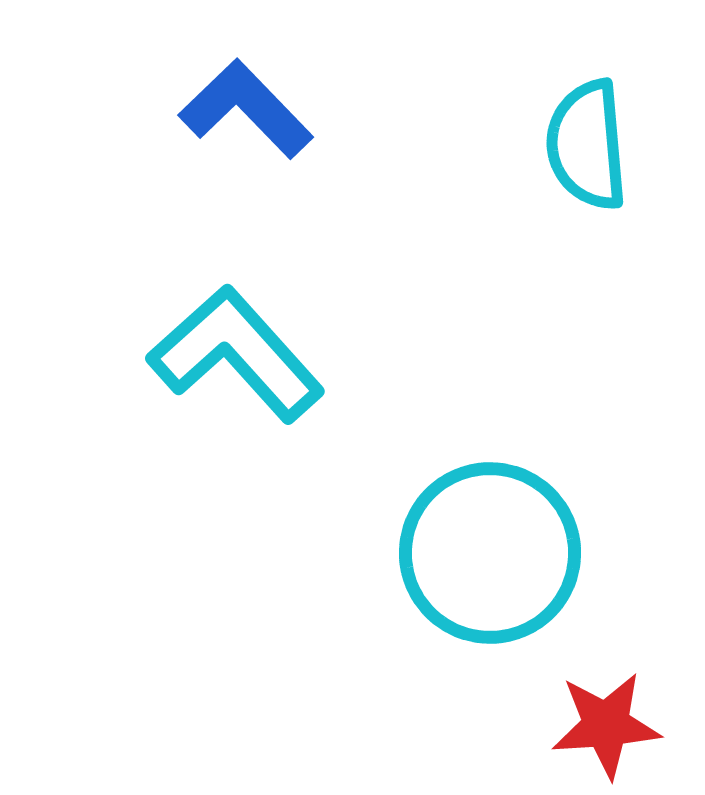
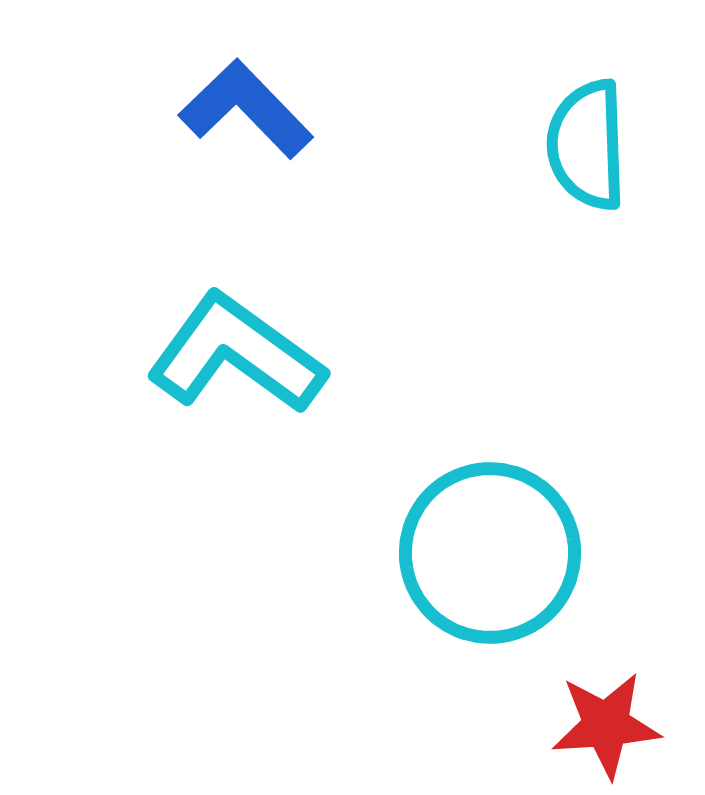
cyan semicircle: rotated 3 degrees clockwise
cyan L-shape: rotated 12 degrees counterclockwise
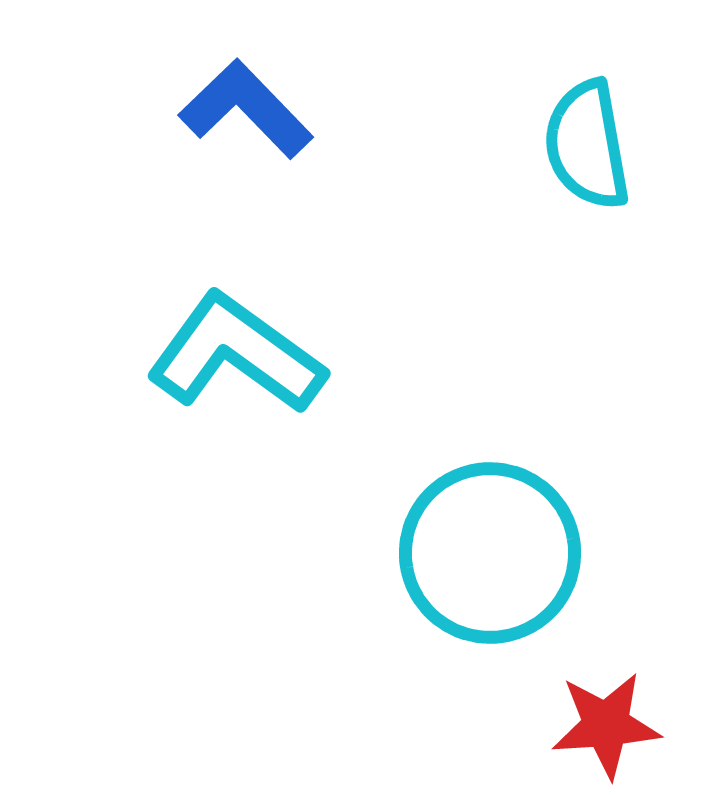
cyan semicircle: rotated 8 degrees counterclockwise
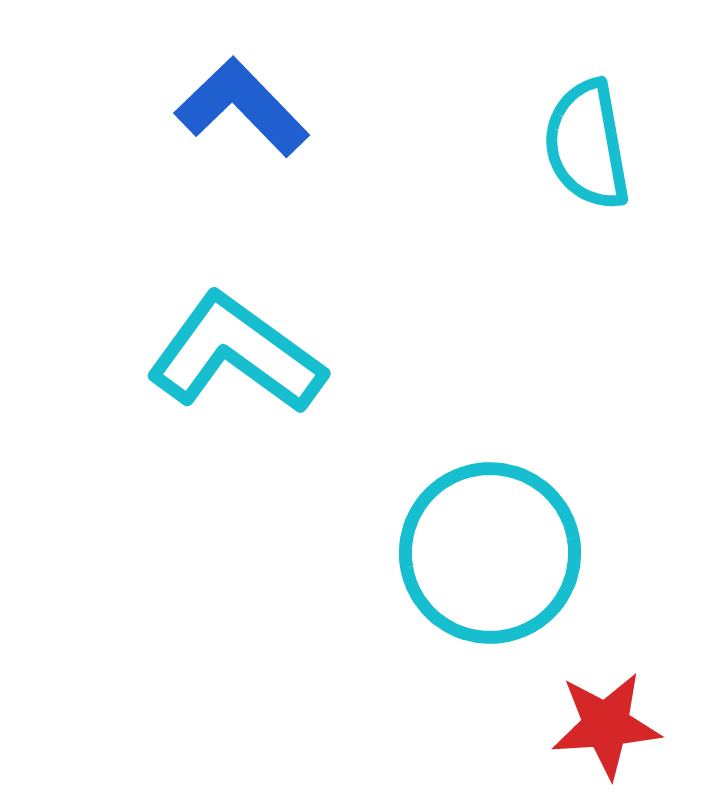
blue L-shape: moved 4 px left, 2 px up
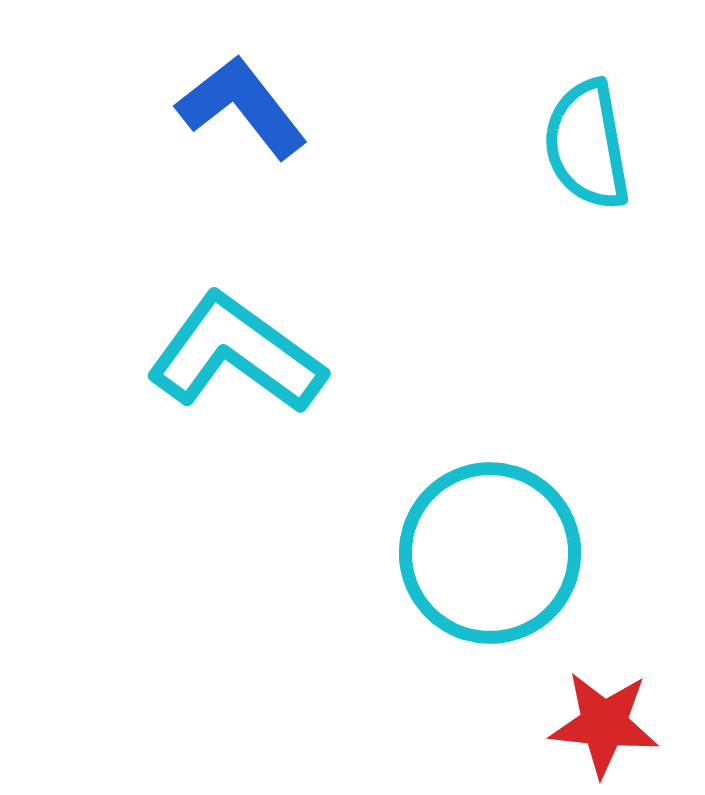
blue L-shape: rotated 6 degrees clockwise
red star: moved 2 px left, 1 px up; rotated 10 degrees clockwise
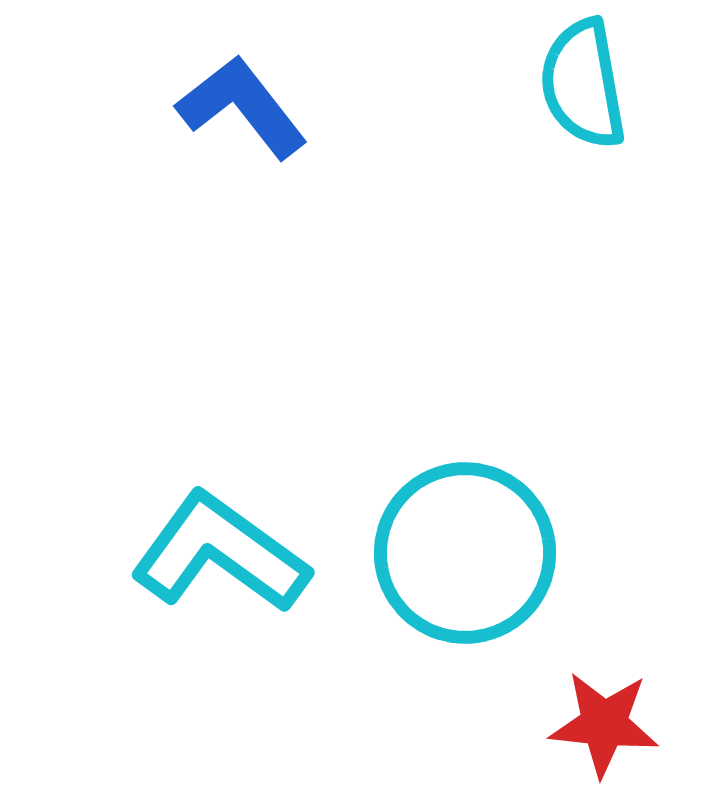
cyan semicircle: moved 4 px left, 61 px up
cyan L-shape: moved 16 px left, 199 px down
cyan circle: moved 25 px left
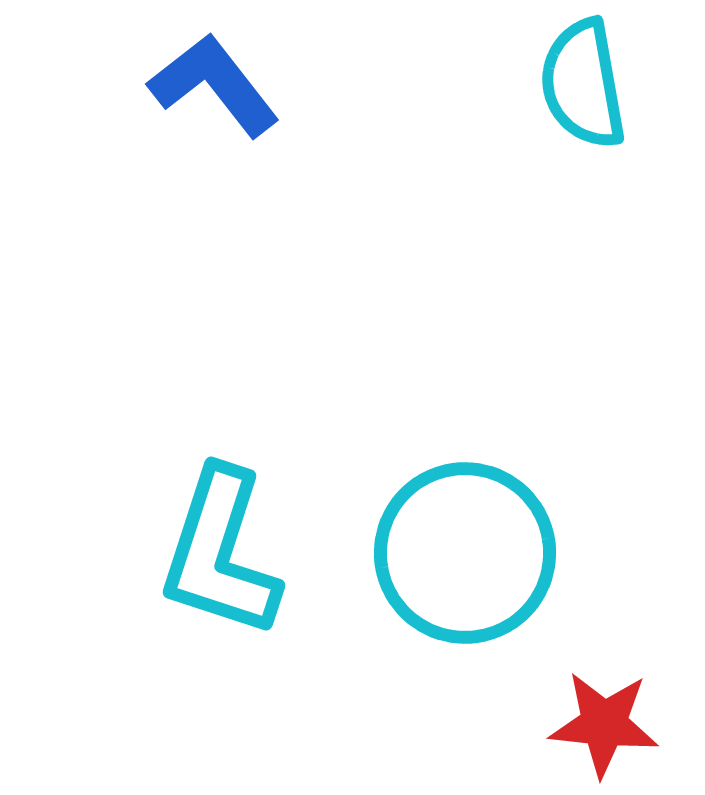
blue L-shape: moved 28 px left, 22 px up
cyan L-shape: rotated 108 degrees counterclockwise
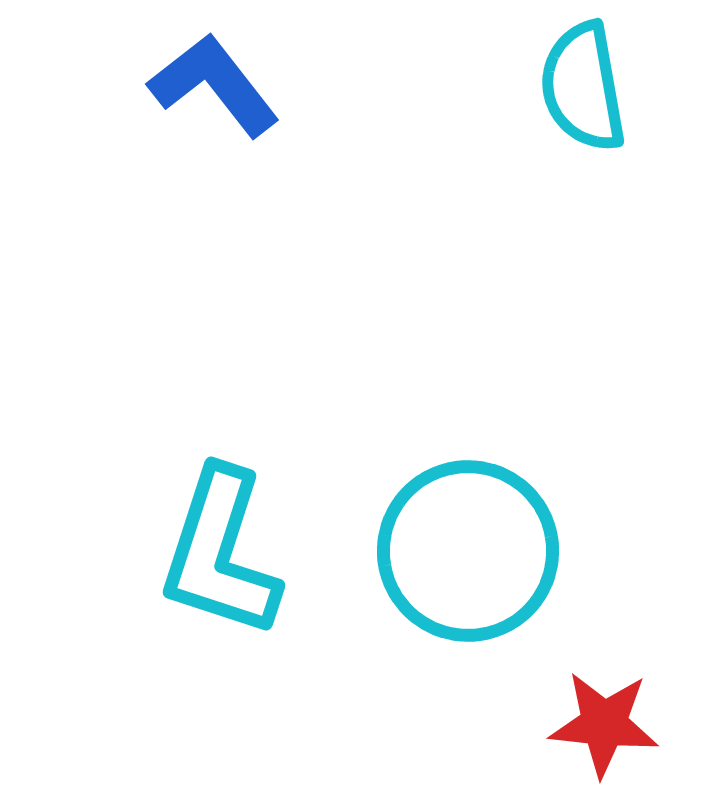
cyan semicircle: moved 3 px down
cyan circle: moved 3 px right, 2 px up
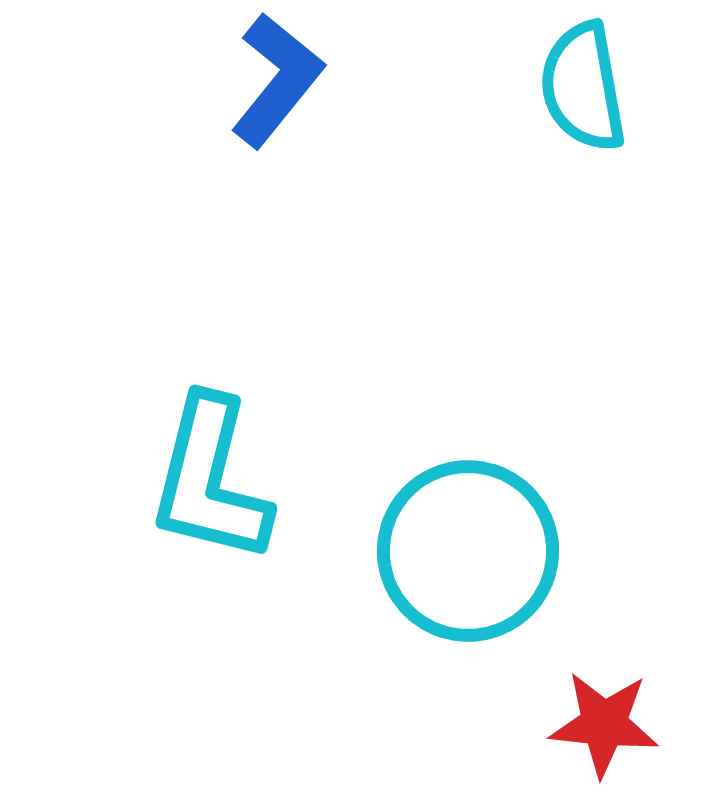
blue L-shape: moved 63 px right, 5 px up; rotated 77 degrees clockwise
cyan L-shape: moved 10 px left, 73 px up; rotated 4 degrees counterclockwise
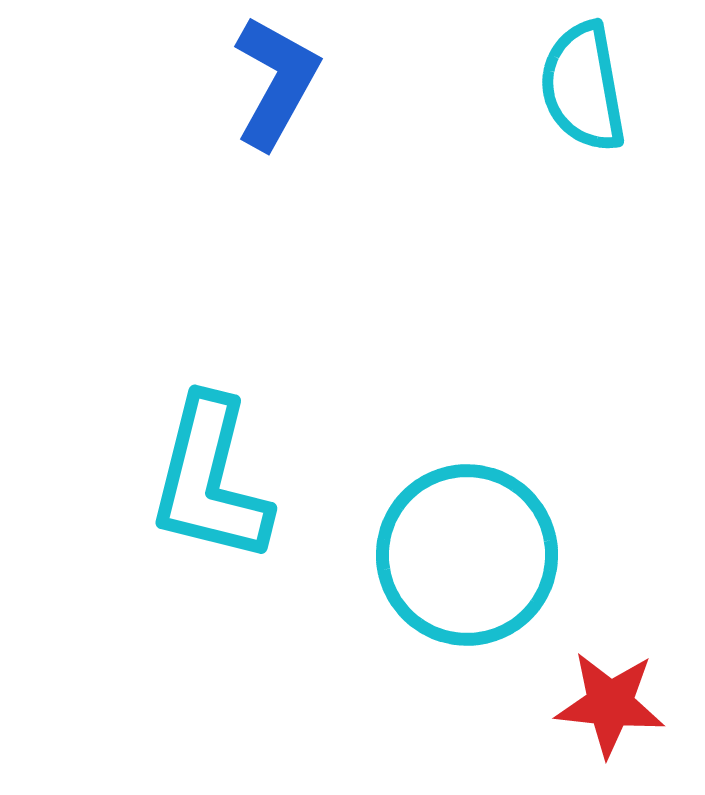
blue L-shape: moved 1 px left, 2 px down; rotated 10 degrees counterclockwise
cyan circle: moved 1 px left, 4 px down
red star: moved 6 px right, 20 px up
